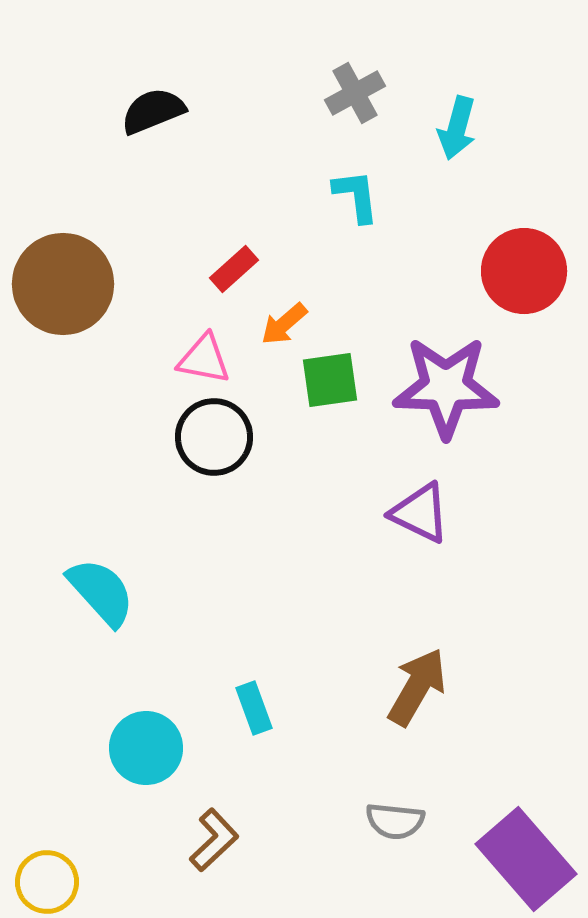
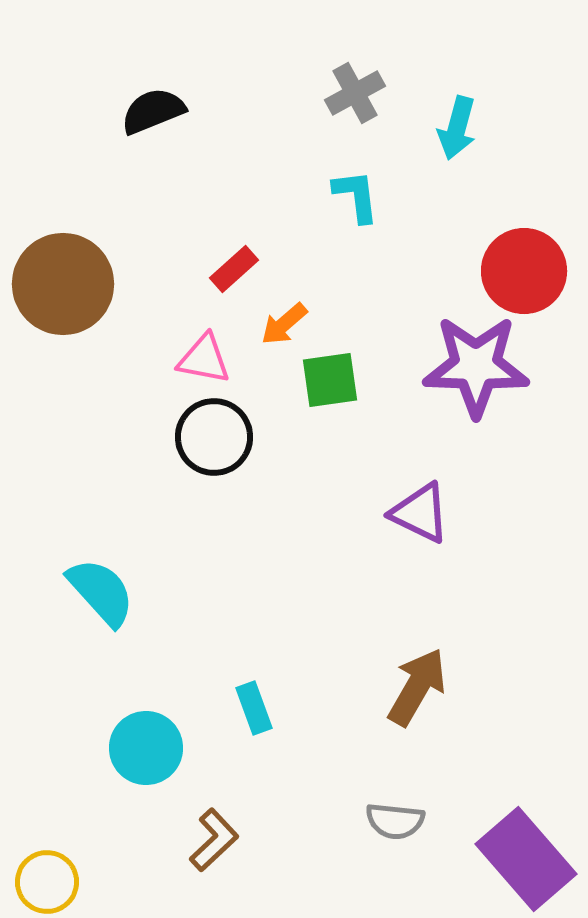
purple star: moved 30 px right, 21 px up
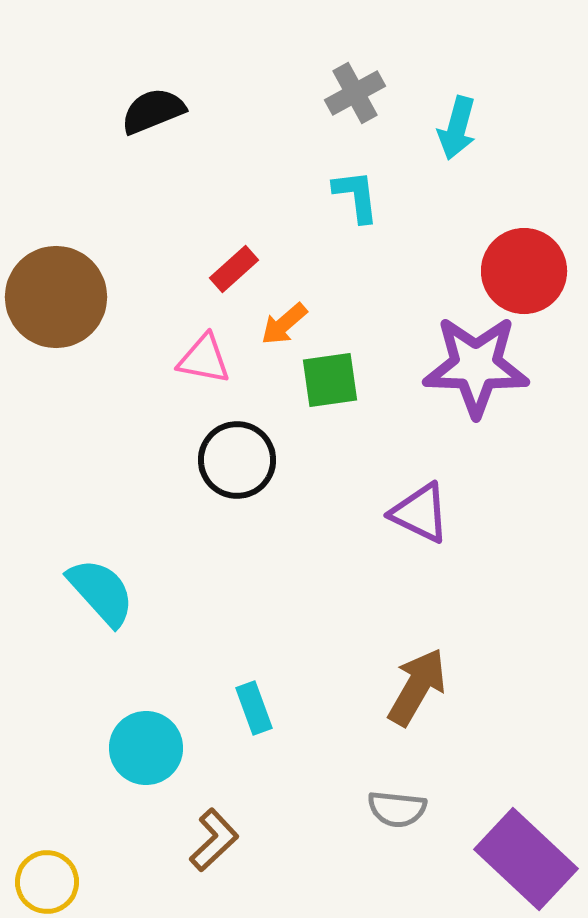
brown circle: moved 7 px left, 13 px down
black circle: moved 23 px right, 23 px down
gray semicircle: moved 2 px right, 12 px up
purple rectangle: rotated 6 degrees counterclockwise
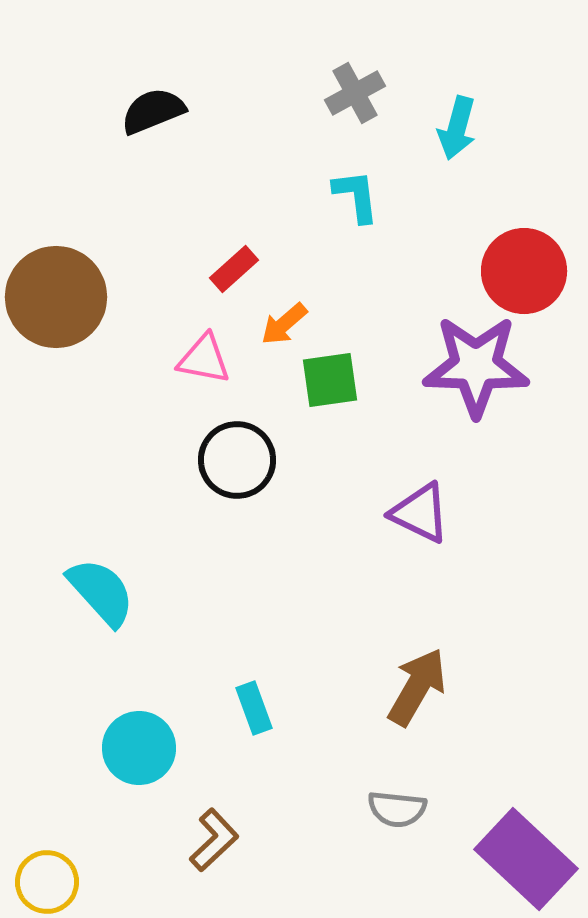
cyan circle: moved 7 px left
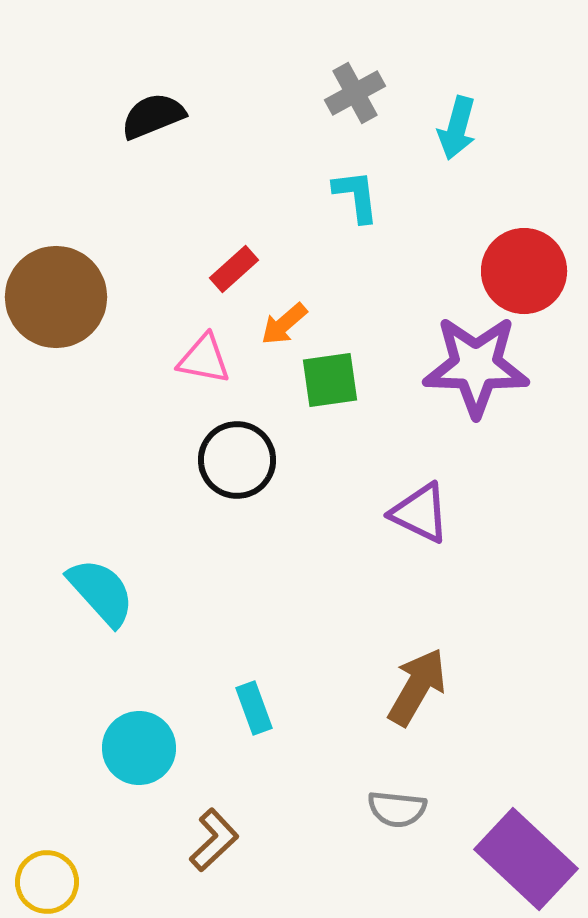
black semicircle: moved 5 px down
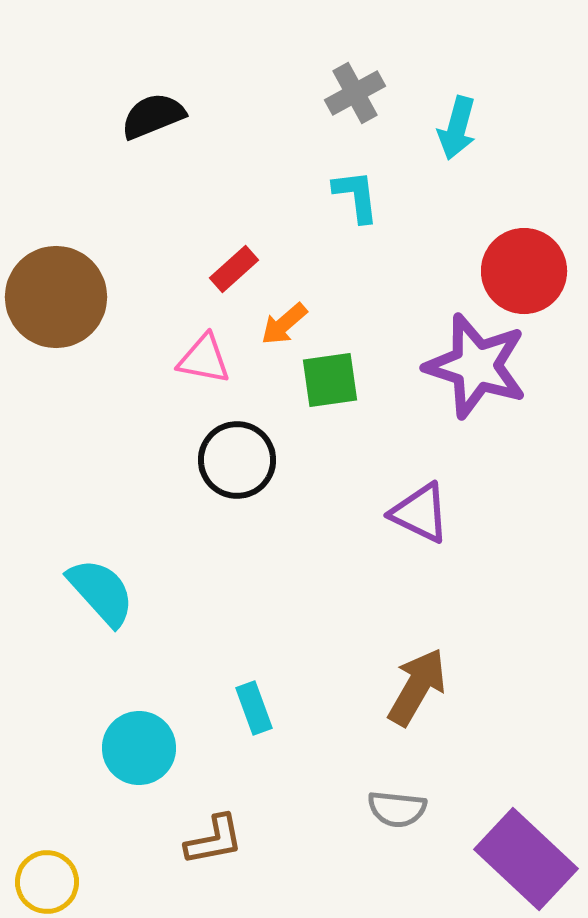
purple star: rotated 16 degrees clockwise
brown L-shape: rotated 32 degrees clockwise
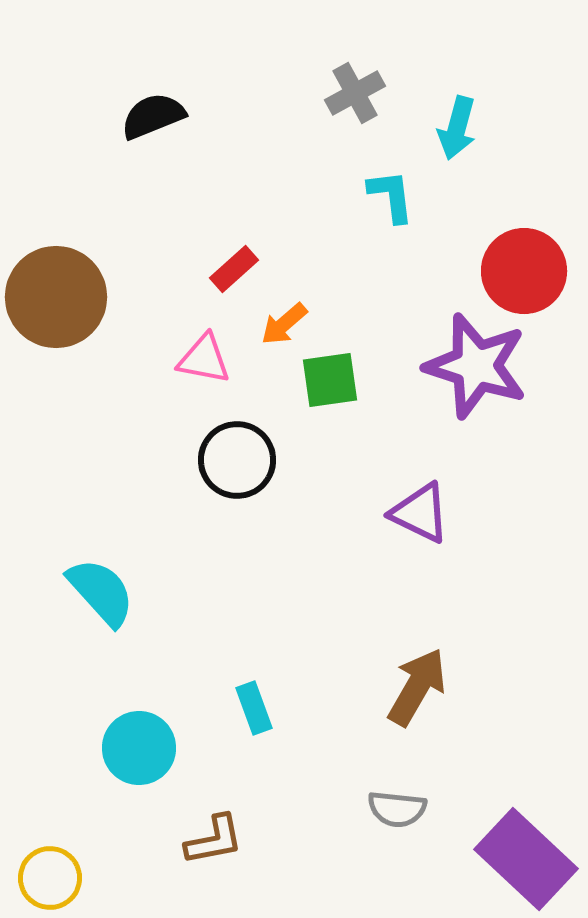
cyan L-shape: moved 35 px right
yellow circle: moved 3 px right, 4 px up
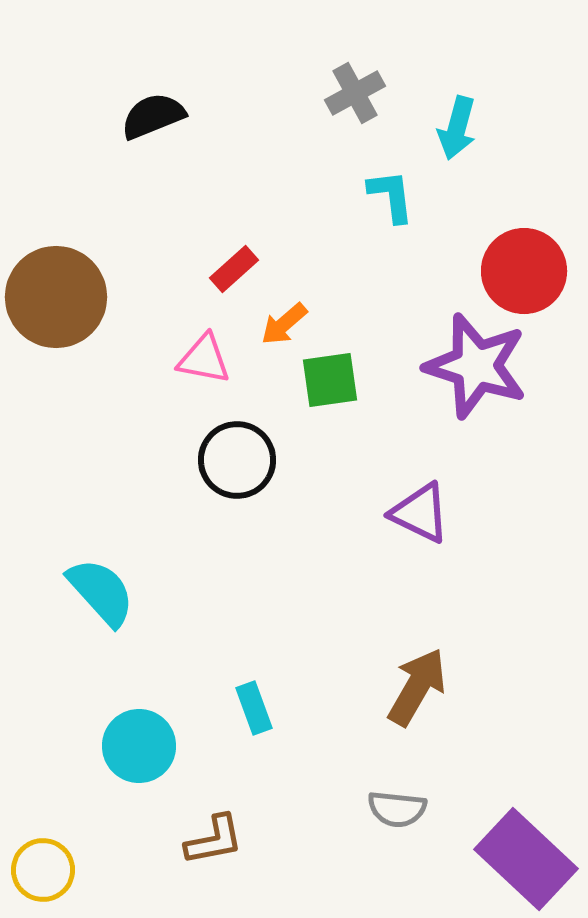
cyan circle: moved 2 px up
yellow circle: moved 7 px left, 8 px up
